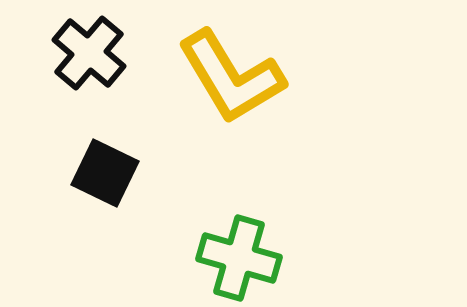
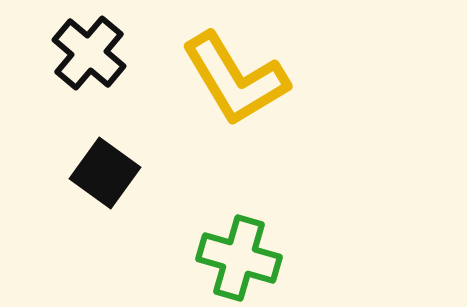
yellow L-shape: moved 4 px right, 2 px down
black square: rotated 10 degrees clockwise
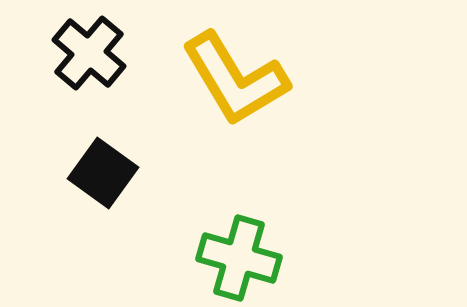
black square: moved 2 px left
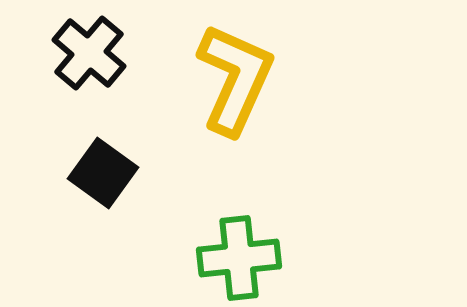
yellow L-shape: rotated 125 degrees counterclockwise
green cross: rotated 22 degrees counterclockwise
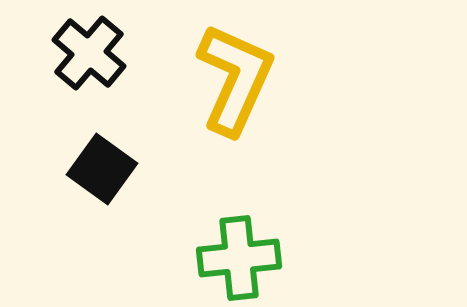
black square: moved 1 px left, 4 px up
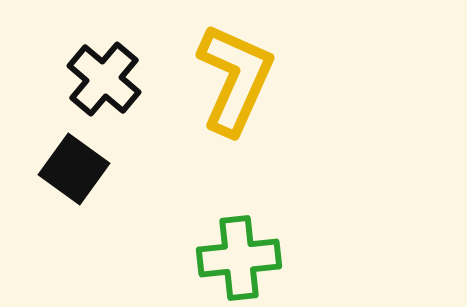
black cross: moved 15 px right, 26 px down
black square: moved 28 px left
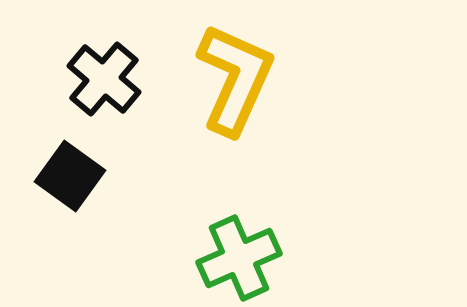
black square: moved 4 px left, 7 px down
green cross: rotated 18 degrees counterclockwise
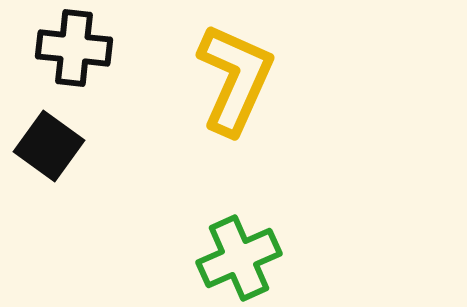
black cross: moved 30 px left, 31 px up; rotated 34 degrees counterclockwise
black square: moved 21 px left, 30 px up
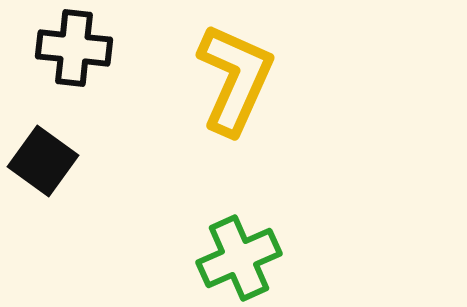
black square: moved 6 px left, 15 px down
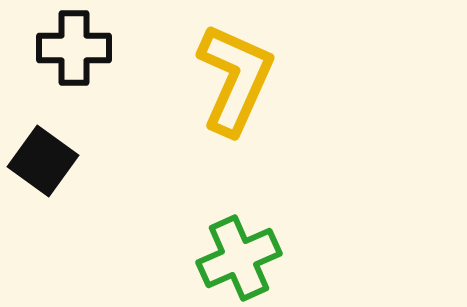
black cross: rotated 6 degrees counterclockwise
